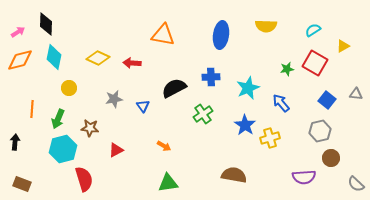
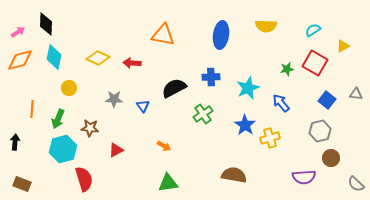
gray star: rotated 12 degrees clockwise
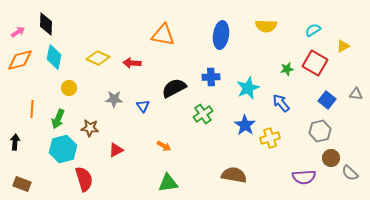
gray semicircle: moved 6 px left, 11 px up
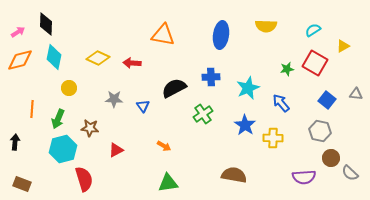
gray hexagon: rotated 25 degrees clockwise
yellow cross: moved 3 px right; rotated 18 degrees clockwise
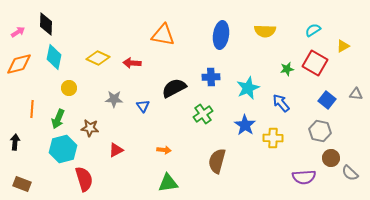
yellow semicircle: moved 1 px left, 5 px down
orange diamond: moved 1 px left, 4 px down
orange arrow: moved 4 px down; rotated 24 degrees counterclockwise
brown semicircle: moved 17 px left, 14 px up; rotated 85 degrees counterclockwise
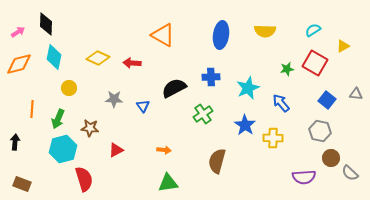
orange triangle: rotated 20 degrees clockwise
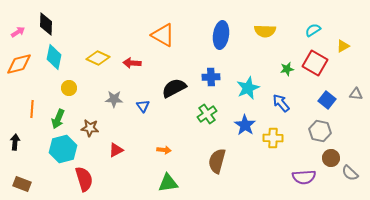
green cross: moved 4 px right
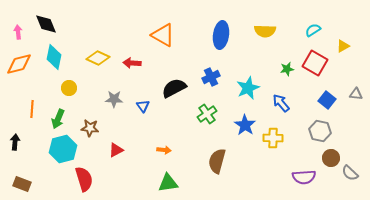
black diamond: rotated 25 degrees counterclockwise
pink arrow: rotated 64 degrees counterclockwise
blue cross: rotated 24 degrees counterclockwise
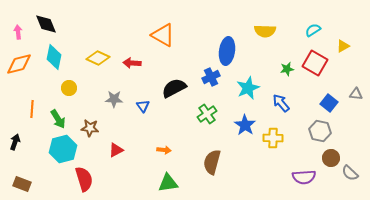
blue ellipse: moved 6 px right, 16 px down
blue square: moved 2 px right, 3 px down
green arrow: rotated 54 degrees counterclockwise
black arrow: rotated 14 degrees clockwise
brown semicircle: moved 5 px left, 1 px down
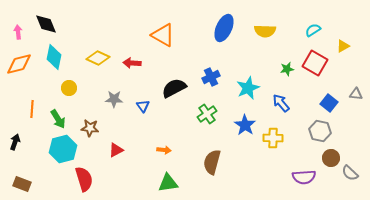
blue ellipse: moved 3 px left, 23 px up; rotated 16 degrees clockwise
